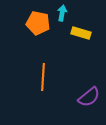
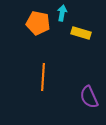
purple semicircle: rotated 105 degrees clockwise
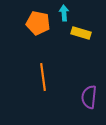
cyan arrow: moved 2 px right; rotated 14 degrees counterclockwise
orange line: rotated 12 degrees counterclockwise
purple semicircle: rotated 30 degrees clockwise
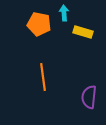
orange pentagon: moved 1 px right, 1 px down
yellow rectangle: moved 2 px right, 1 px up
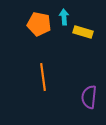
cyan arrow: moved 4 px down
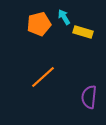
cyan arrow: rotated 28 degrees counterclockwise
orange pentagon: rotated 25 degrees counterclockwise
orange line: rotated 56 degrees clockwise
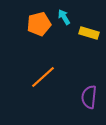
yellow rectangle: moved 6 px right, 1 px down
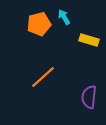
yellow rectangle: moved 7 px down
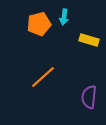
cyan arrow: rotated 140 degrees counterclockwise
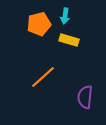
cyan arrow: moved 1 px right, 1 px up
yellow rectangle: moved 20 px left
purple semicircle: moved 4 px left
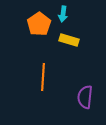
cyan arrow: moved 2 px left, 2 px up
orange pentagon: rotated 20 degrees counterclockwise
orange line: rotated 44 degrees counterclockwise
